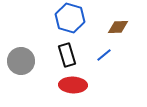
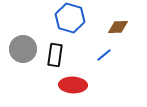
black rectangle: moved 12 px left; rotated 25 degrees clockwise
gray circle: moved 2 px right, 12 px up
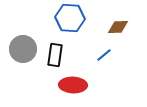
blue hexagon: rotated 12 degrees counterclockwise
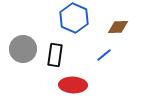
blue hexagon: moved 4 px right; rotated 20 degrees clockwise
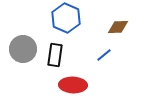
blue hexagon: moved 8 px left
